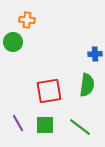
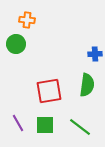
green circle: moved 3 px right, 2 px down
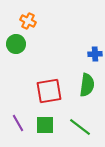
orange cross: moved 1 px right, 1 px down; rotated 21 degrees clockwise
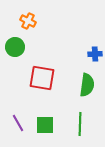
green circle: moved 1 px left, 3 px down
red square: moved 7 px left, 13 px up; rotated 20 degrees clockwise
green line: moved 3 px up; rotated 55 degrees clockwise
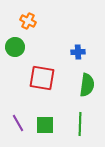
blue cross: moved 17 px left, 2 px up
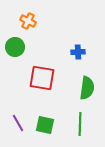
green semicircle: moved 3 px down
green square: rotated 12 degrees clockwise
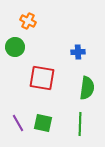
green square: moved 2 px left, 2 px up
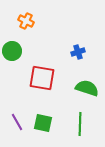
orange cross: moved 2 px left
green circle: moved 3 px left, 4 px down
blue cross: rotated 16 degrees counterclockwise
green semicircle: rotated 80 degrees counterclockwise
purple line: moved 1 px left, 1 px up
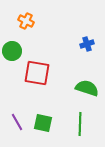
blue cross: moved 9 px right, 8 px up
red square: moved 5 px left, 5 px up
